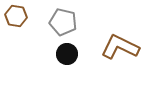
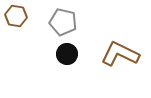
brown L-shape: moved 7 px down
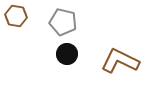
brown L-shape: moved 7 px down
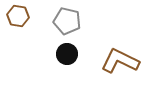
brown hexagon: moved 2 px right
gray pentagon: moved 4 px right, 1 px up
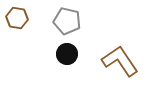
brown hexagon: moved 1 px left, 2 px down
brown L-shape: rotated 30 degrees clockwise
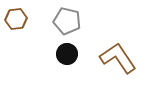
brown hexagon: moved 1 px left, 1 px down; rotated 15 degrees counterclockwise
brown L-shape: moved 2 px left, 3 px up
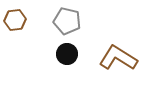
brown hexagon: moved 1 px left, 1 px down
brown L-shape: rotated 24 degrees counterclockwise
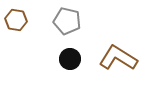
brown hexagon: moved 1 px right; rotated 15 degrees clockwise
black circle: moved 3 px right, 5 px down
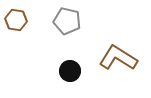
black circle: moved 12 px down
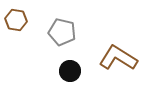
gray pentagon: moved 5 px left, 11 px down
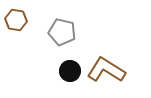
brown L-shape: moved 12 px left, 12 px down
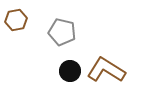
brown hexagon: rotated 20 degrees counterclockwise
